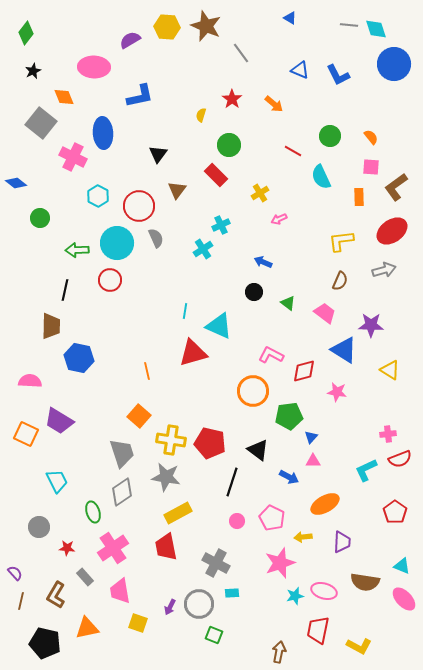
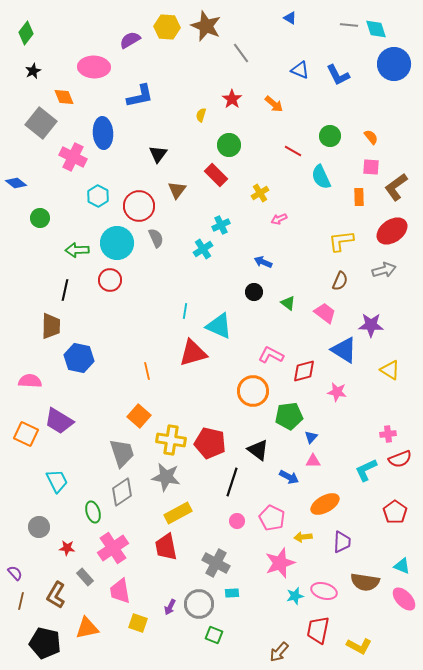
brown arrow at (279, 652): rotated 150 degrees counterclockwise
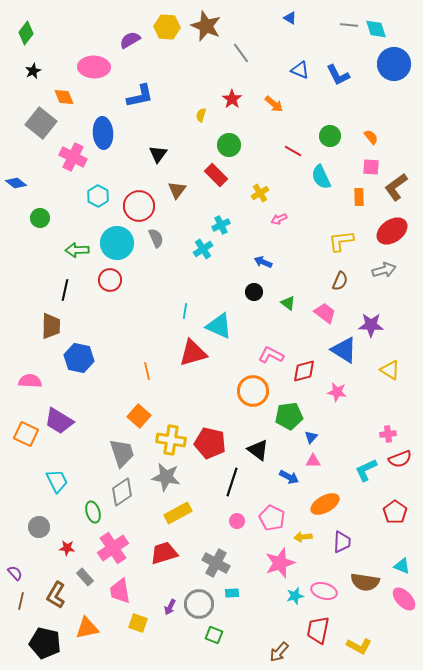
red trapezoid at (166, 547): moved 2 px left, 6 px down; rotated 84 degrees clockwise
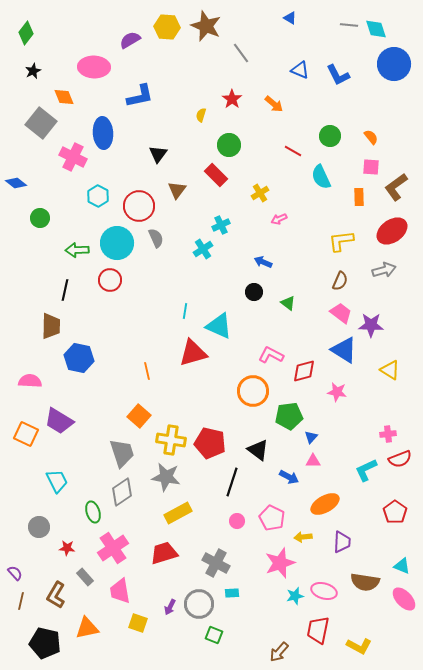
pink trapezoid at (325, 313): moved 16 px right
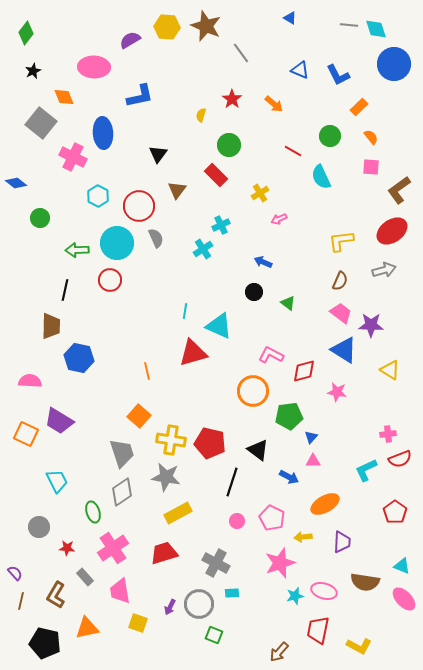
brown L-shape at (396, 187): moved 3 px right, 3 px down
orange rectangle at (359, 197): moved 90 px up; rotated 48 degrees clockwise
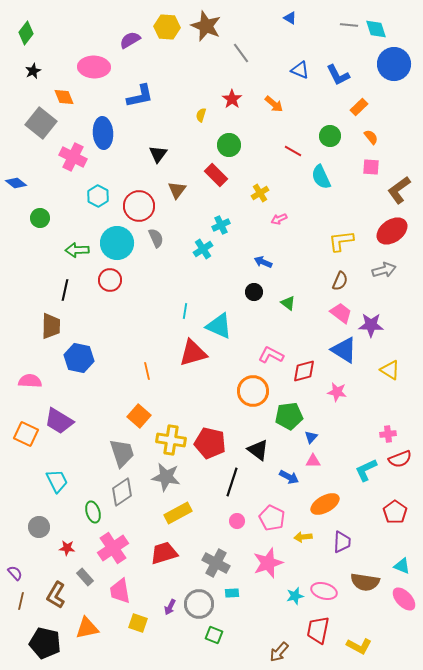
pink star at (280, 563): moved 12 px left
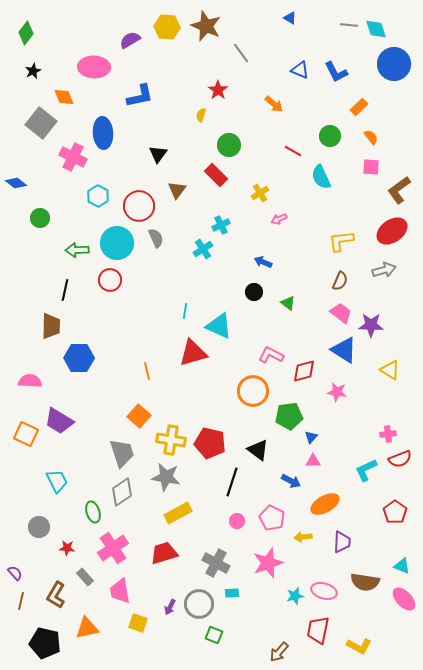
blue L-shape at (338, 75): moved 2 px left, 3 px up
red star at (232, 99): moved 14 px left, 9 px up
blue hexagon at (79, 358): rotated 12 degrees counterclockwise
blue arrow at (289, 477): moved 2 px right, 4 px down
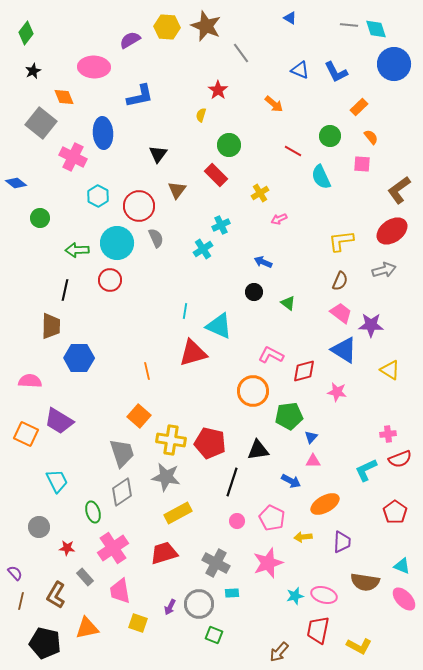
pink square at (371, 167): moved 9 px left, 3 px up
black triangle at (258, 450): rotated 45 degrees counterclockwise
pink ellipse at (324, 591): moved 4 px down
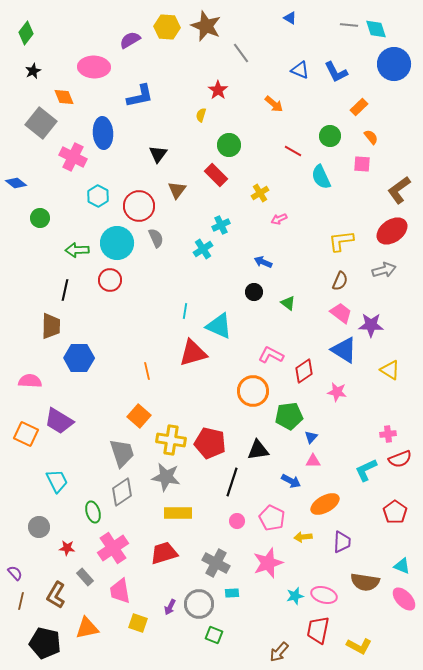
red diamond at (304, 371): rotated 20 degrees counterclockwise
yellow rectangle at (178, 513): rotated 28 degrees clockwise
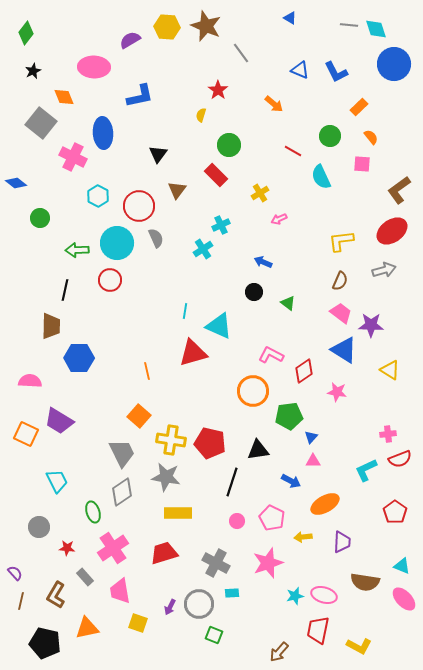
gray trapezoid at (122, 453): rotated 8 degrees counterclockwise
